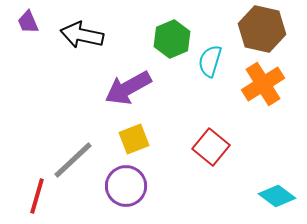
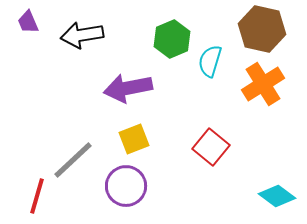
black arrow: rotated 21 degrees counterclockwise
purple arrow: rotated 18 degrees clockwise
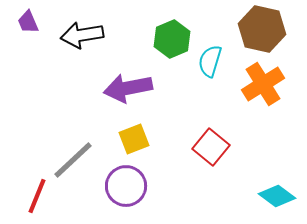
red line: rotated 6 degrees clockwise
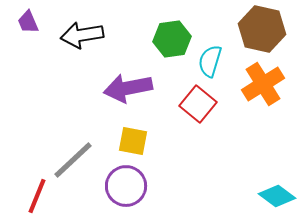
green hexagon: rotated 15 degrees clockwise
yellow square: moved 1 px left, 2 px down; rotated 32 degrees clockwise
red square: moved 13 px left, 43 px up
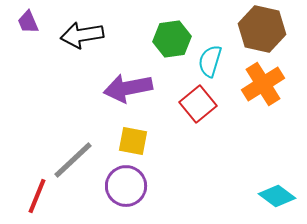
red square: rotated 12 degrees clockwise
